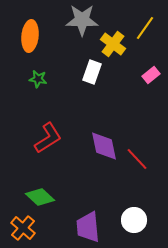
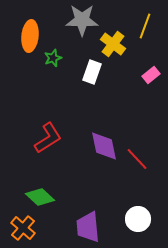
yellow line: moved 2 px up; rotated 15 degrees counterclockwise
green star: moved 15 px right, 21 px up; rotated 30 degrees counterclockwise
white circle: moved 4 px right, 1 px up
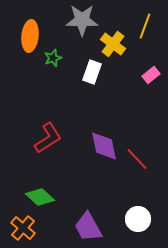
purple trapezoid: rotated 24 degrees counterclockwise
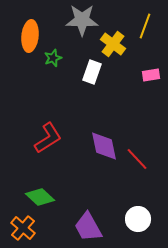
pink rectangle: rotated 30 degrees clockwise
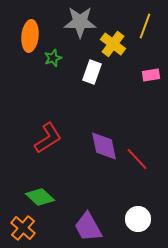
gray star: moved 2 px left, 2 px down
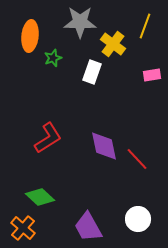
pink rectangle: moved 1 px right
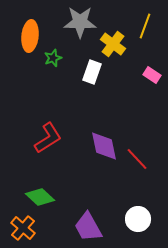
pink rectangle: rotated 42 degrees clockwise
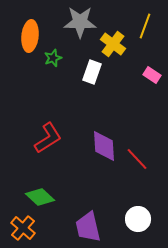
purple diamond: rotated 8 degrees clockwise
purple trapezoid: rotated 16 degrees clockwise
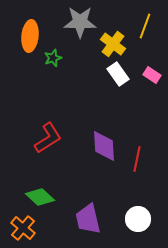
white rectangle: moved 26 px right, 2 px down; rotated 55 degrees counterclockwise
red line: rotated 55 degrees clockwise
purple trapezoid: moved 8 px up
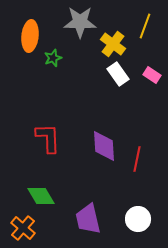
red L-shape: rotated 60 degrees counterclockwise
green diamond: moved 1 px right, 1 px up; rotated 16 degrees clockwise
